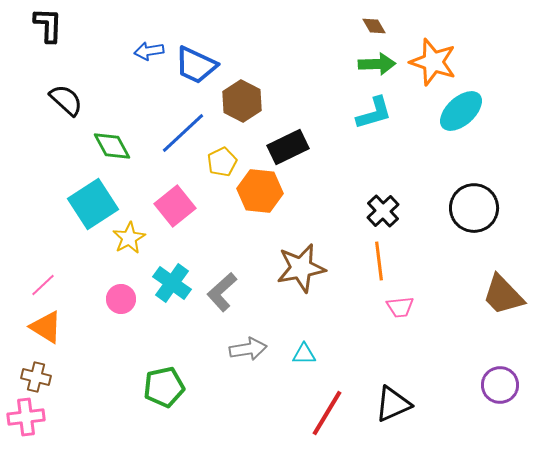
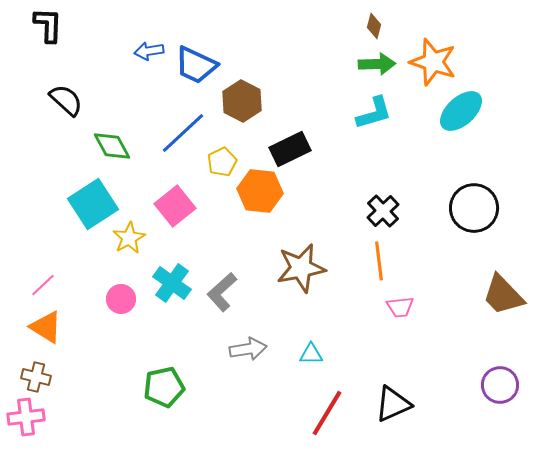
brown diamond: rotated 45 degrees clockwise
black rectangle: moved 2 px right, 2 px down
cyan triangle: moved 7 px right
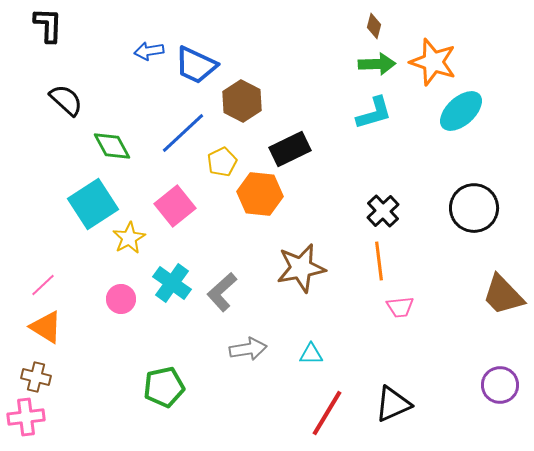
orange hexagon: moved 3 px down
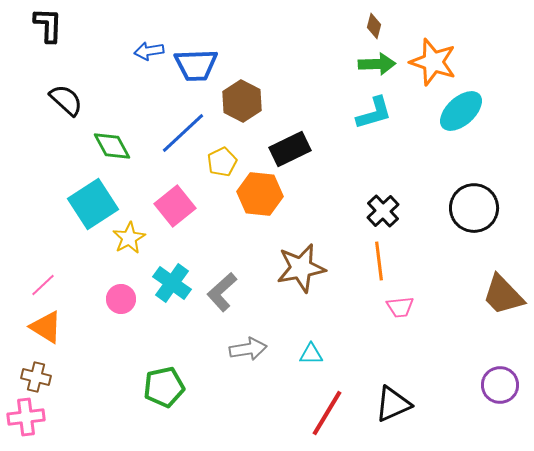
blue trapezoid: rotated 27 degrees counterclockwise
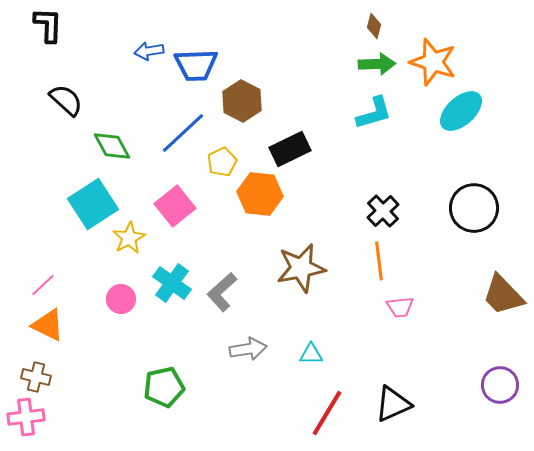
orange triangle: moved 2 px right, 2 px up; rotated 6 degrees counterclockwise
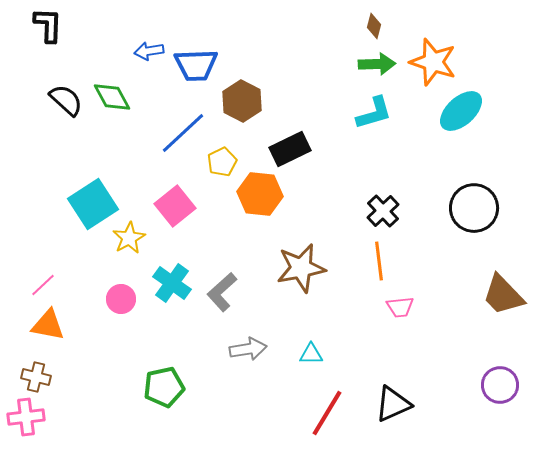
green diamond: moved 49 px up
orange triangle: rotated 15 degrees counterclockwise
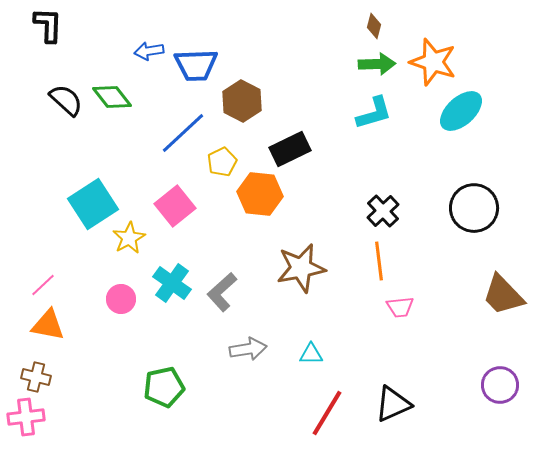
green diamond: rotated 9 degrees counterclockwise
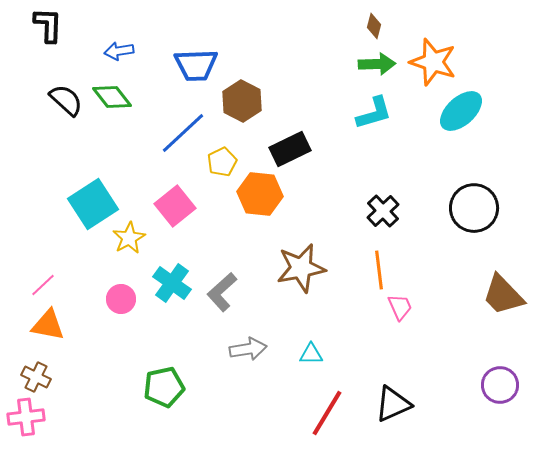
blue arrow: moved 30 px left
orange line: moved 9 px down
pink trapezoid: rotated 108 degrees counterclockwise
brown cross: rotated 12 degrees clockwise
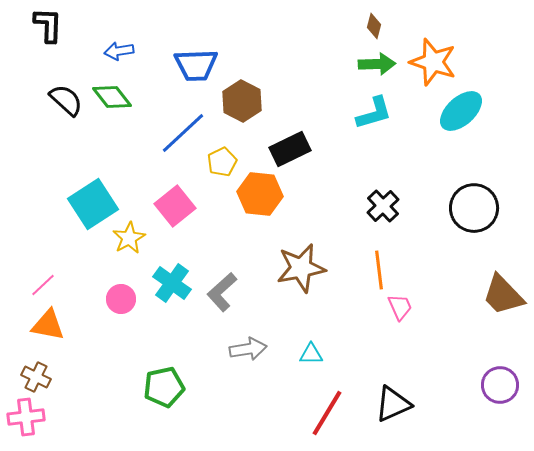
black cross: moved 5 px up
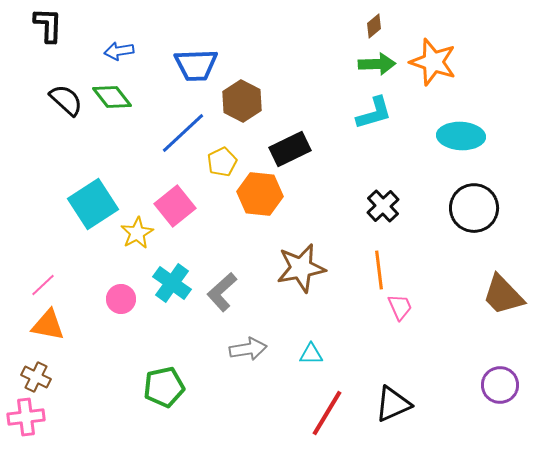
brown diamond: rotated 35 degrees clockwise
cyan ellipse: moved 25 px down; rotated 45 degrees clockwise
yellow star: moved 8 px right, 5 px up
